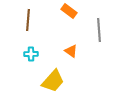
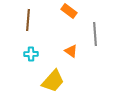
gray line: moved 4 px left, 4 px down
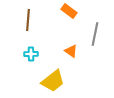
gray line: rotated 15 degrees clockwise
yellow trapezoid: rotated 10 degrees clockwise
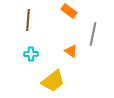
gray line: moved 2 px left
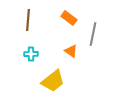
orange rectangle: moved 7 px down
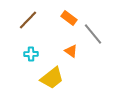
brown line: rotated 40 degrees clockwise
gray line: rotated 50 degrees counterclockwise
yellow trapezoid: moved 1 px left, 3 px up
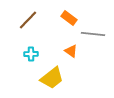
gray line: rotated 45 degrees counterclockwise
